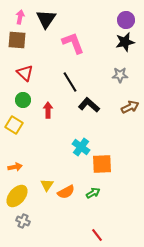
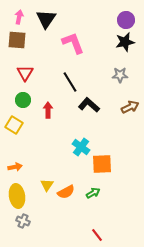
pink arrow: moved 1 px left
red triangle: rotated 18 degrees clockwise
yellow ellipse: rotated 50 degrees counterclockwise
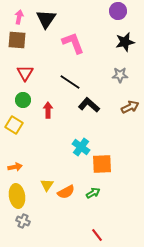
purple circle: moved 8 px left, 9 px up
black line: rotated 25 degrees counterclockwise
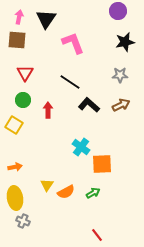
brown arrow: moved 9 px left, 2 px up
yellow ellipse: moved 2 px left, 2 px down
